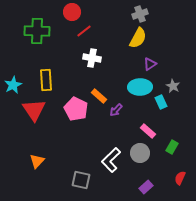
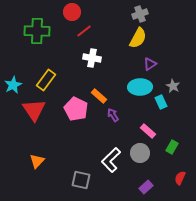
yellow rectangle: rotated 40 degrees clockwise
purple arrow: moved 3 px left, 5 px down; rotated 104 degrees clockwise
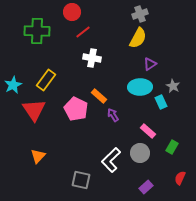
red line: moved 1 px left, 1 px down
orange triangle: moved 1 px right, 5 px up
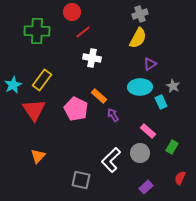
yellow rectangle: moved 4 px left
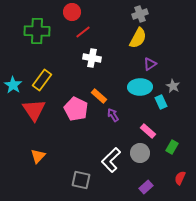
cyan star: rotated 12 degrees counterclockwise
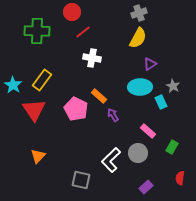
gray cross: moved 1 px left, 1 px up
gray circle: moved 2 px left
red semicircle: rotated 16 degrees counterclockwise
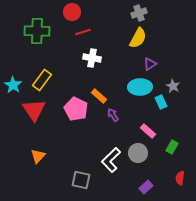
red line: rotated 21 degrees clockwise
